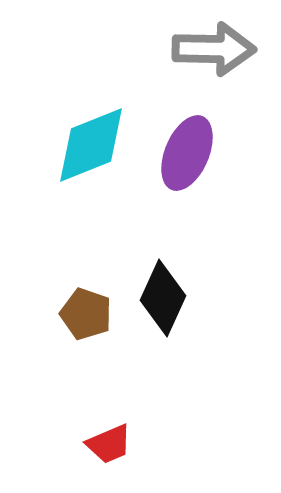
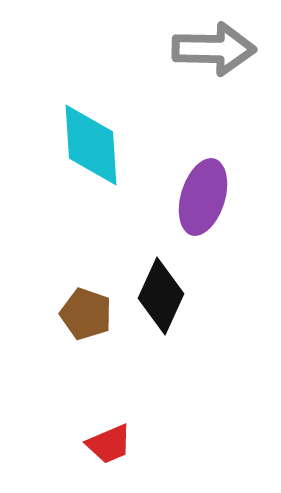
cyan diamond: rotated 72 degrees counterclockwise
purple ellipse: moved 16 px right, 44 px down; rotated 6 degrees counterclockwise
black diamond: moved 2 px left, 2 px up
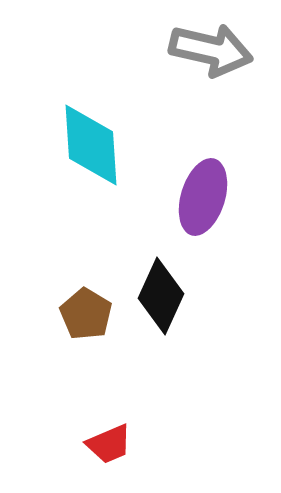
gray arrow: moved 3 px left, 1 px down; rotated 12 degrees clockwise
brown pentagon: rotated 12 degrees clockwise
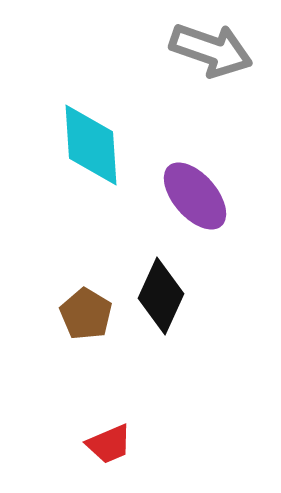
gray arrow: rotated 6 degrees clockwise
purple ellipse: moved 8 px left, 1 px up; rotated 58 degrees counterclockwise
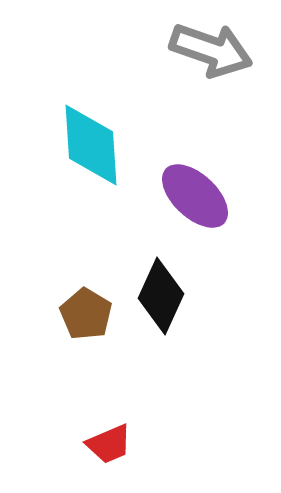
purple ellipse: rotated 6 degrees counterclockwise
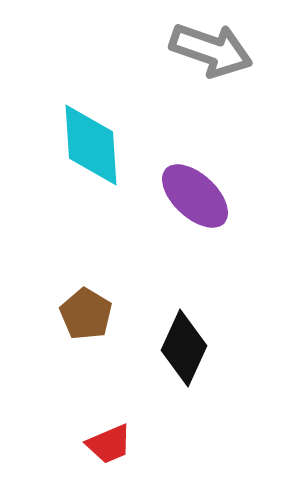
black diamond: moved 23 px right, 52 px down
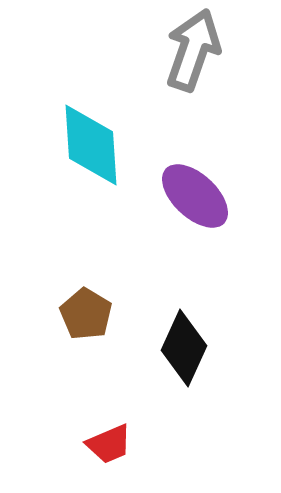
gray arrow: moved 18 px left; rotated 90 degrees counterclockwise
